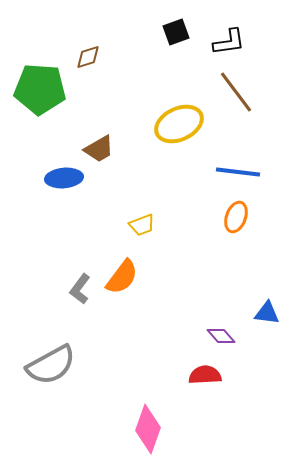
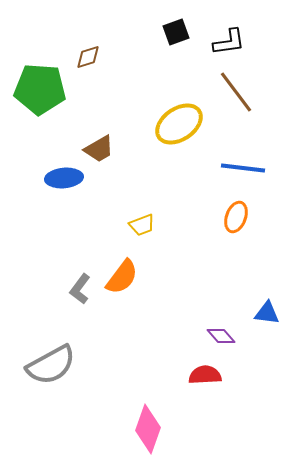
yellow ellipse: rotated 9 degrees counterclockwise
blue line: moved 5 px right, 4 px up
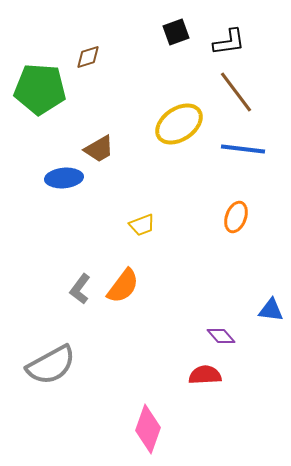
blue line: moved 19 px up
orange semicircle: moved 1 px right, 9 px down
blue triangle: moved 4 px right, 3 px up
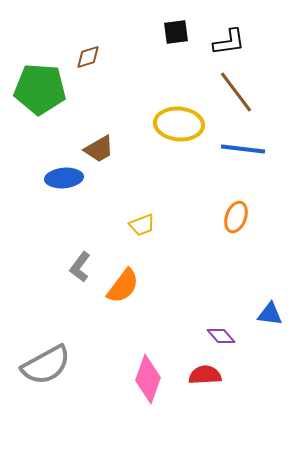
black square: rotated 12 degrees clockwise
yellow ellipse: rotated 39 degrees clockwise
gray L-shape: moved 22 px up
blue triangle: moved 1 px left, 4 px down
gray semicircle: moved 5 px left
pink diamond: moved 50 px up
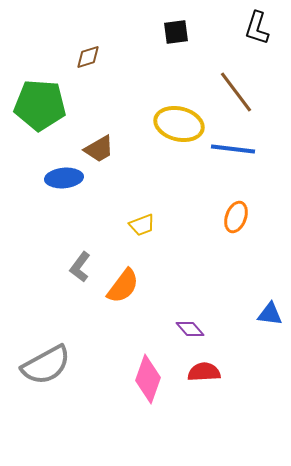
black L-shape: moved 28 px right, 14 px up; rotated 116 degrees clockwise
green pentagon: moved 16 px down
yellow ellipse: rotated 9 degrees clockwise
blue line: moved 10 px left
purple diamond: moved 31 px left, 7 px up
red semicircle: moved 1 px left, 3 px up
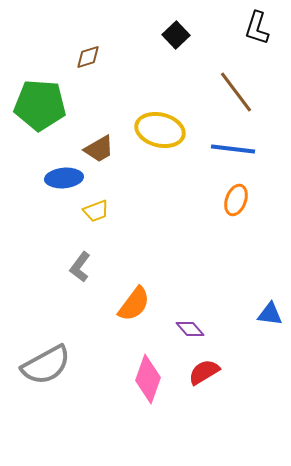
black square: moved 3 px down; rotated 36 degrees counterclockwise
yellow ellipse: moved 19 px left, 6 px down
orange ellipse: moved 17 px up
yellow trapezoid: moved 46 px left, 14 px up
orange semicircle: moved 11 px right, 18 px down
red semicircle: rotated 28 degrees counterclockwise
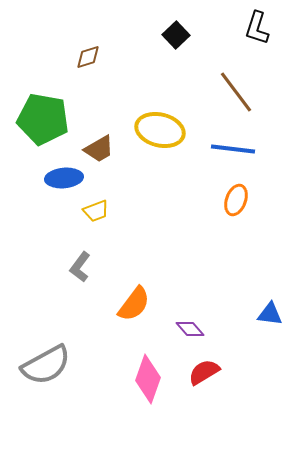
green pentagon: moved 3 px right, 14 px down; rotated 6 degrees clockwise
